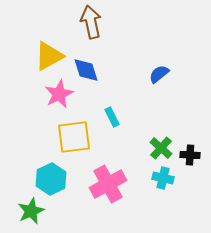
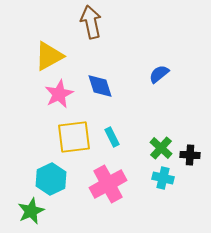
blue diamond: moved 14 px right, 16 px down
cyan rectangle: moved 20 px down
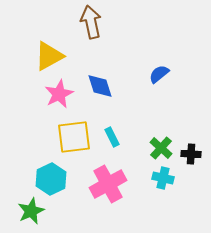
black cross: moved 1 px right, 1 px up
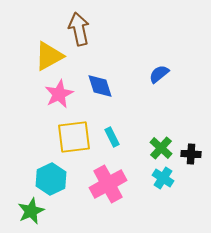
brown arrow: moved 12 px left, 7 px down
cyan cross: rotated 20 degrees clockwise
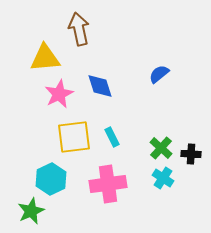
yellow triangle: moved 4 px left, 2 px down; rotated 24 degrees clockwise
pink cross: rotated 21 degrees clockwise
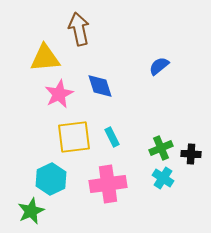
blue semicircle: moved 8 px up
green cross: rotated 25 degrees clockwise
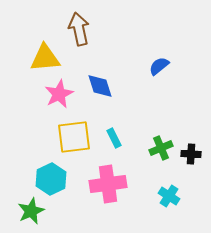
cyan rectangle: moved 2 px right, 1 px down
cyan cross: moved 6 px right, 18 px down
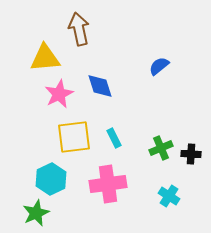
green star: moved 5 px right, 2 px down
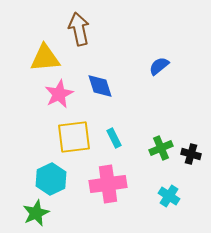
black cross: rotated 12 degrees clockwise
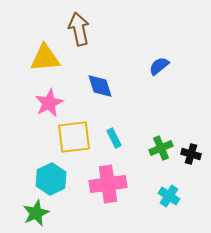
pink star: moved 10 px left, 9 px down
